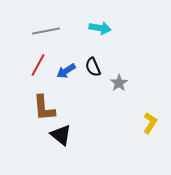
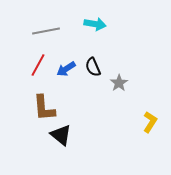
cyan arrow: moved 5 px left, 4 px up
blue arrow: moved 2 px up
yellow L-shape: moved 1 px up
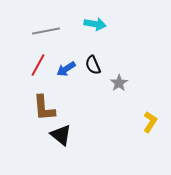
black semicircle: moved 2 px up
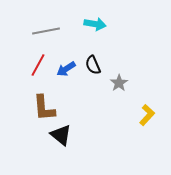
yellow L-shape: moved 3 px left, 7 px up; rotated 10 degrees clockwise
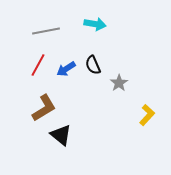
brown L-shape: rotated 116 degrees counterclockwise
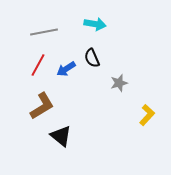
gray line: moved 2 px left, 1 px down
black semicircle: moved 1 px left, 7 px up
gray star: rotated 18 degrees clockwise
brown L-shape: moved 2 px left, 2 px up
black triangle: moved 1 px down
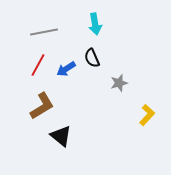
cyan arrow: rotated 70 degrees clockwise
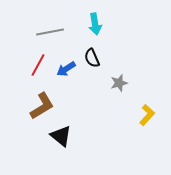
gray line: moved 6 px right
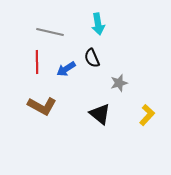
cyan arrow: moved 3 px right
gray line: rotated 24 degrees clockwise
red line: moved 1 px left, 3 px up; rotated 30 degrees counterclockwise
brown L-shape: rotated 60 degrees clockwise
black triangle: moved 39 px right, 22 px up
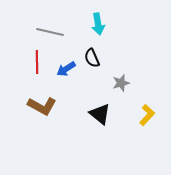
gray star: moved 2 px right
